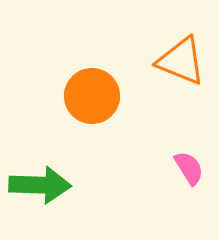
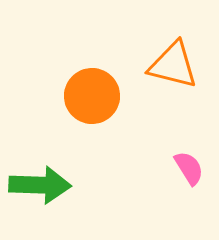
orange triangle: moved 8 px left, 4 px down; rotated 8 degrees counterclockwise
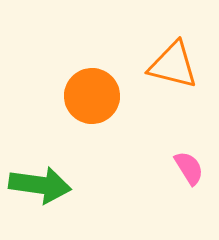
green arrow: rotated 6 degrees clockwise
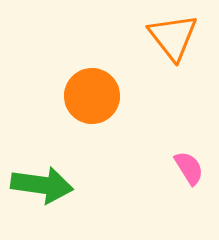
orange triangle: moved 28 px up; rotated 38 degrees clockwise
green arrow: moved 2 px right
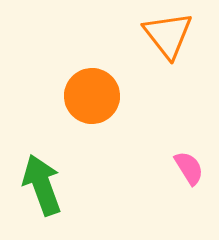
orange triangle: moved 5 px left, 2 px up
green arrow: rotated 118 degrees counterclockwise
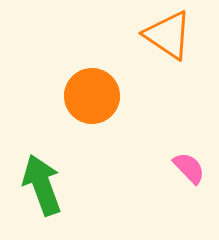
orange triangle: rotated 18 degrees counterclockwise
pink semicircle: rotated 12 degrees counterclockwise
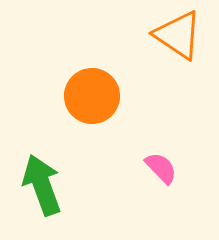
orange triangle: moved 10 px right
pink semicircle: moved 28 px left
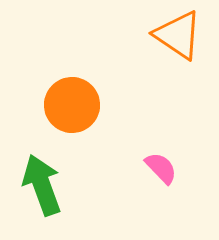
orange circle: moved 20 px left, 9 px down
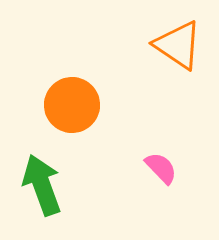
orange triangle: moved 10 px down
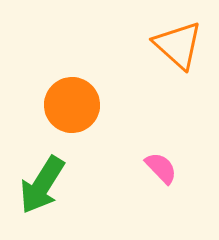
orange triangle: rotated 8 degrees clockwise
green arrow: rotated 128 degrees counterclockwise
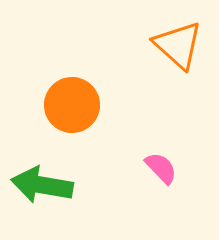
green arrow: rotated 68 degrees clockwise
